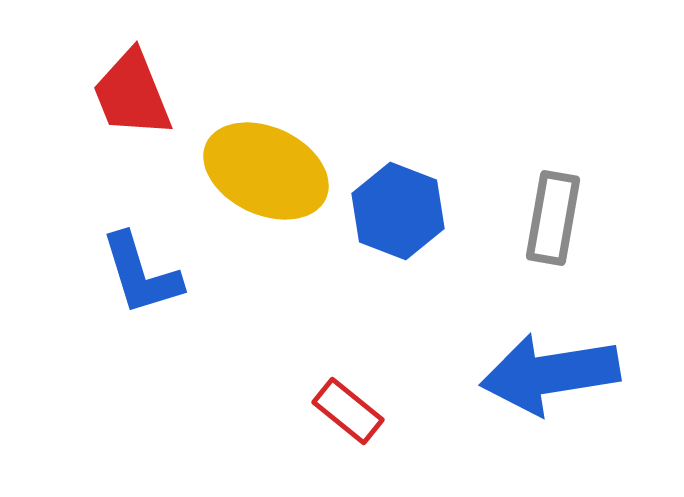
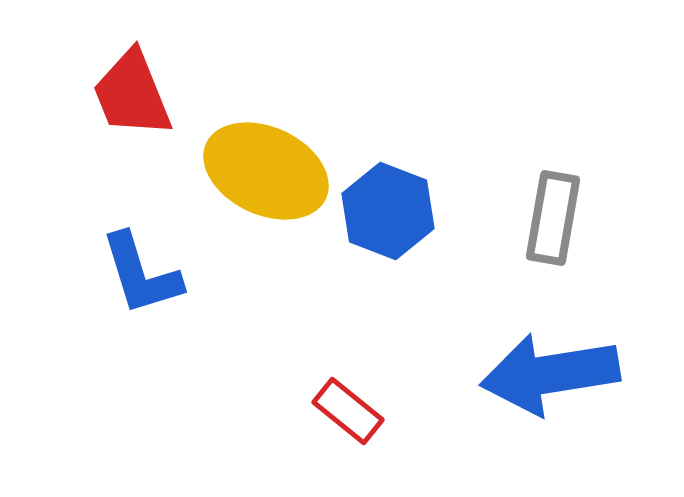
blue hexagon: moved 10 px left
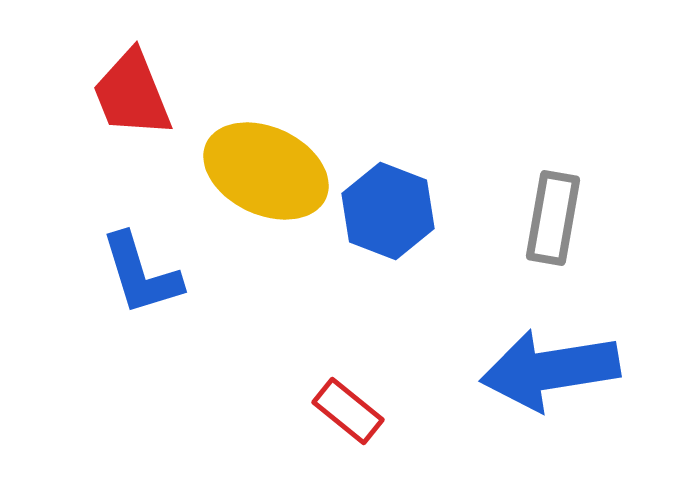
blue arrow: moved 4 px up
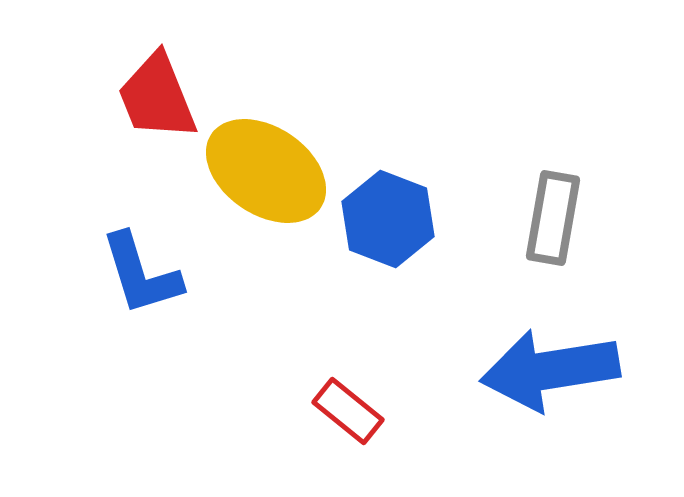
red trapezoid: moved 25 px right, 3 px down
yellow ellipse: rotated 9 degrees clockwise
blue hexagon: moved 8 px down
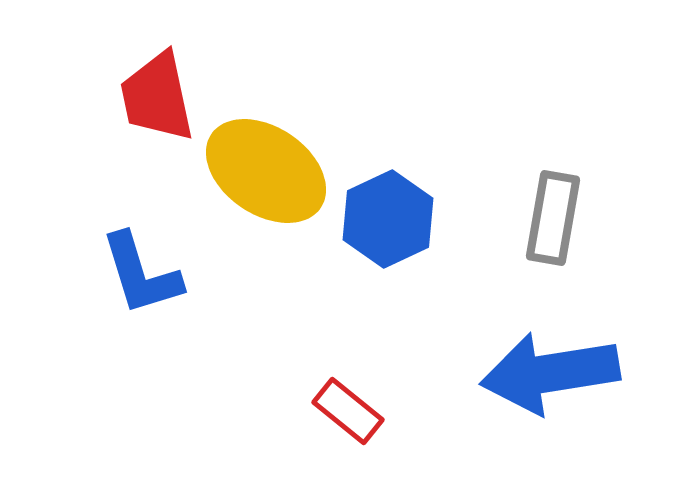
red trapezoid: rotated 10 degrees clockwise
blue hexagon: rotated 14 degrees clockwise
blue arrow: moved 3 px down
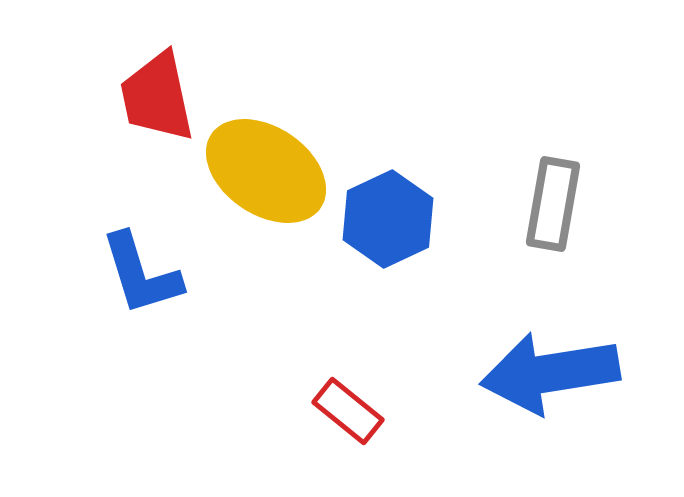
gray rectangle: moved 14 px up
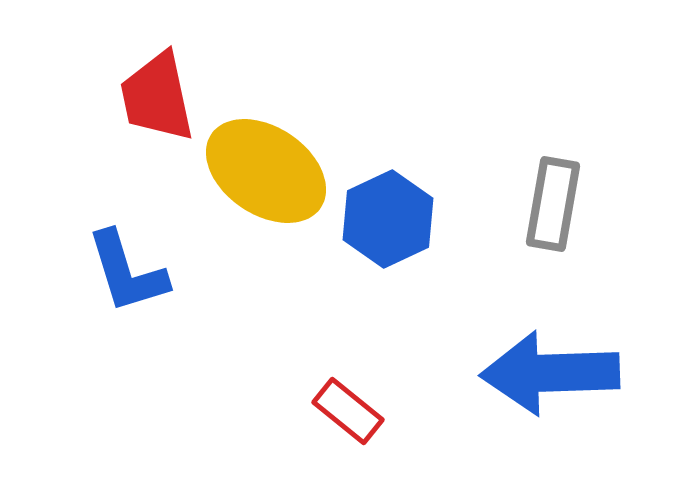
blue L-shape: moved 14 px left, 2 px up
blue arrow: rotated 7 degrees clockwise
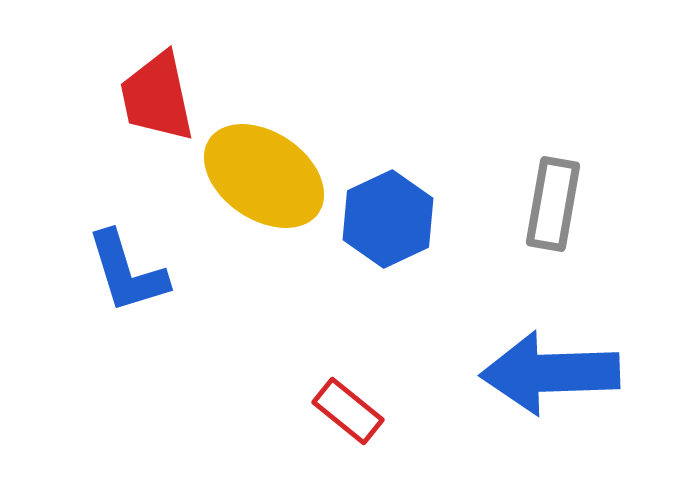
yellow ellipse: moved 2 px left, 5 px down
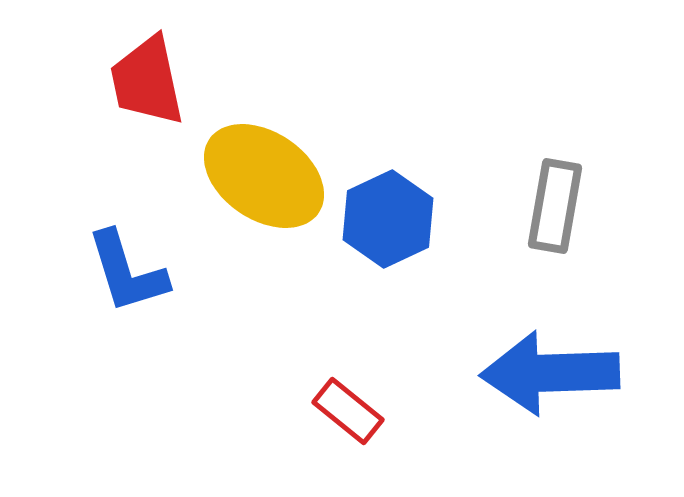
red trapezoid: moved 10 px left, 16 px up
gray rectangle: moved 2 px right, 2 px down
